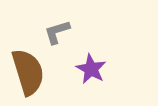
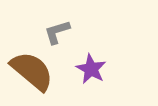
brown semicircle: moved 4 px right, 1 px up; rotated 33 degrees counterclockwise
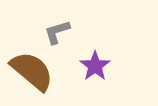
purple star: moved 4 px right, 3 px up; rotated 8 degrees clockwise
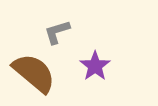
brown semicircle: moved 2 px right, 2 px down
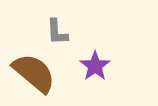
gray L-shape: rotated 76 degrees counterclockwise
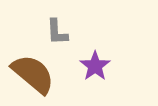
brown semicircle: moved 1 px left, 1 px down
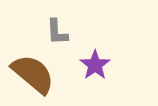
purple star: moved 1 px up
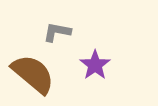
gray L-shape: rotated 104 degrees clockwise
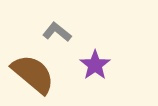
gray L-shape: rotated 28 degrees clockwise
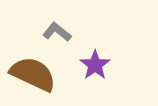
brown semicircle: rotated 15 degrees counterclockwise
